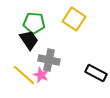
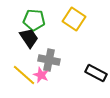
green pentagon: moved 3 px up
black trapezoid: moved 2 px up
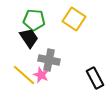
black rectangle: moved 1 px left, 5 px down; rotated 35 degrees clockwise
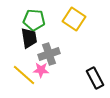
black trapezoid: rotated 25 degrees clockwise
gray cross: moved 6 px up; rotated 30 degrees counterclockwise
pink star: moved 5 px up; rotated 21 degrees counterclockwise
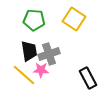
black trapezoid: moved 13 px down
black rectangle: moved 7 px left
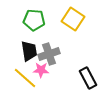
yellow square: moved 1 px left
yellow line: moved 1 px right, 3 px down
